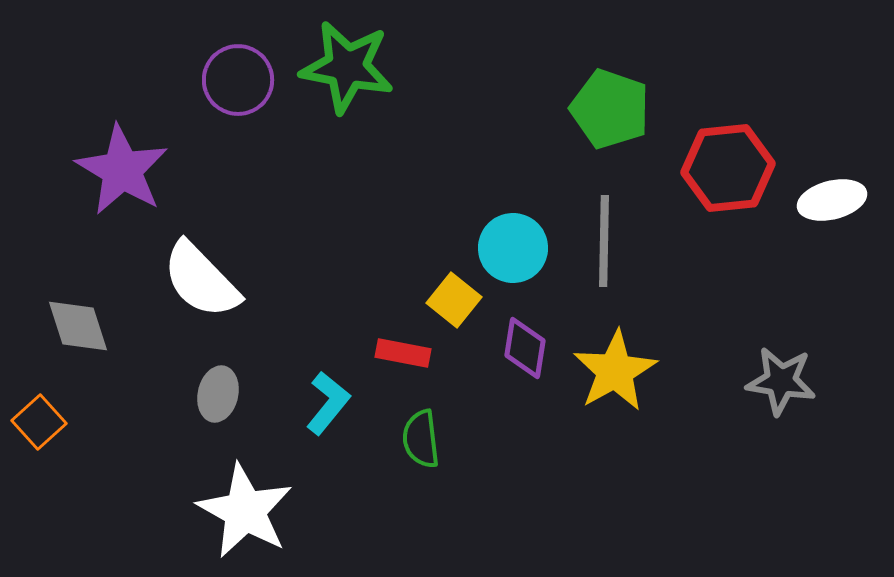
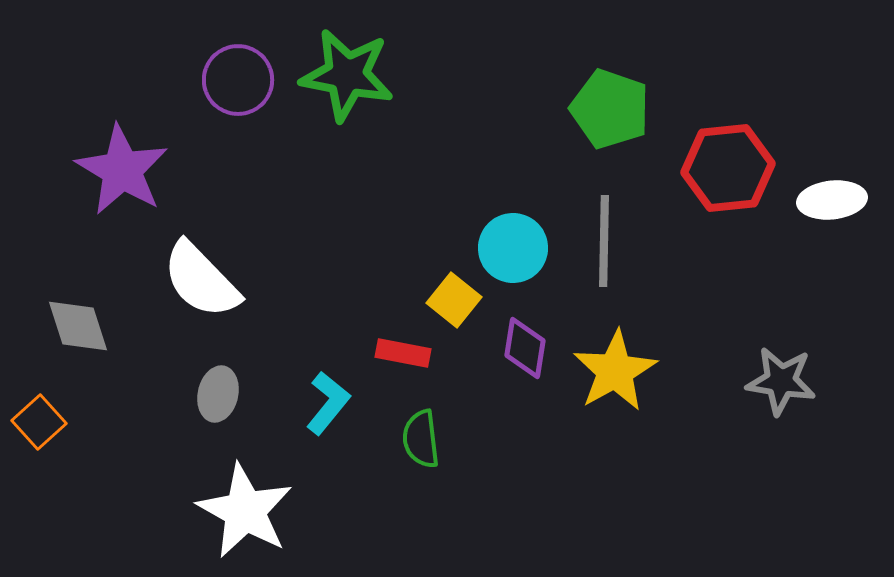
green star: moved 8 px down
white ellipse: rotated 8 degrees clockwise
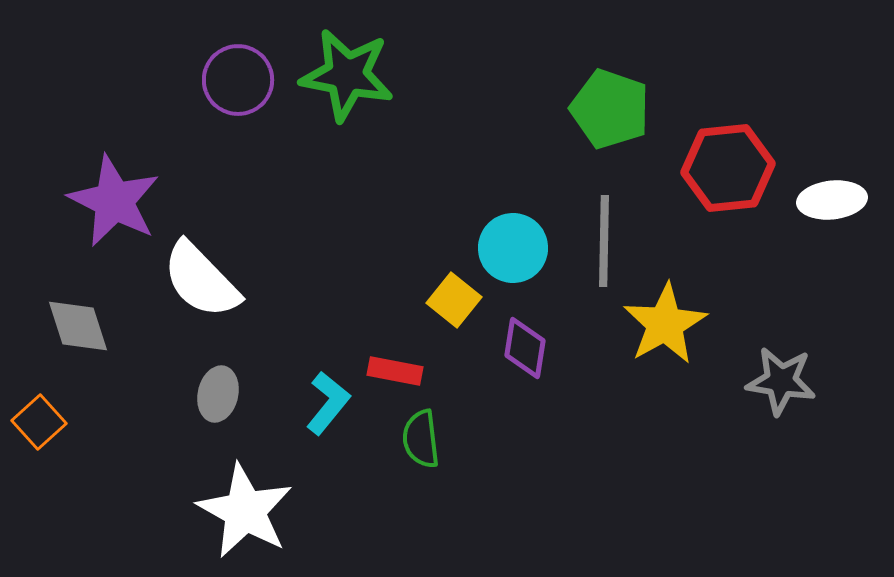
purple star: moved 8 px left, 31 px down; rotated 4 degrees counterclockwise
red rectangle: moved 8 px left, 18 px down
yellow star: moved 50 px right, 47 px up
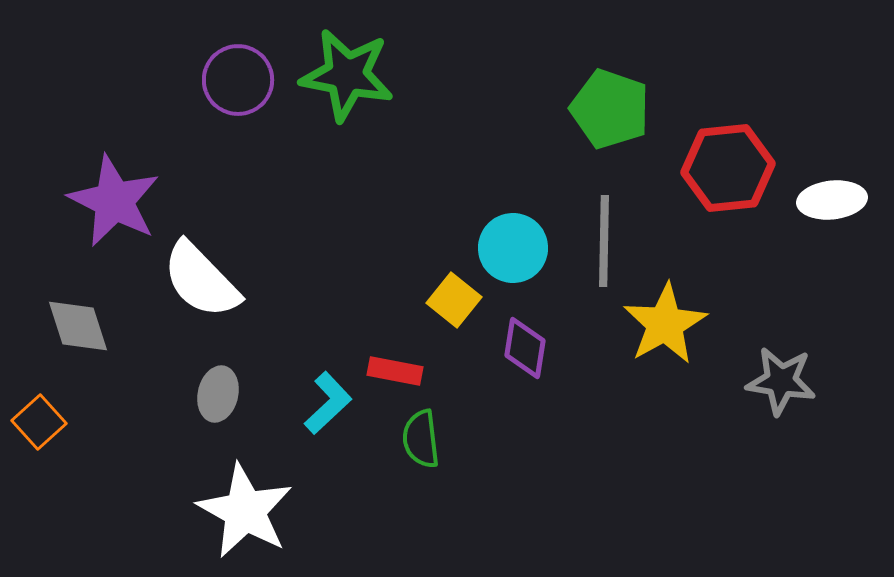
cyan L-shape: rotated 8 degrees clockwise
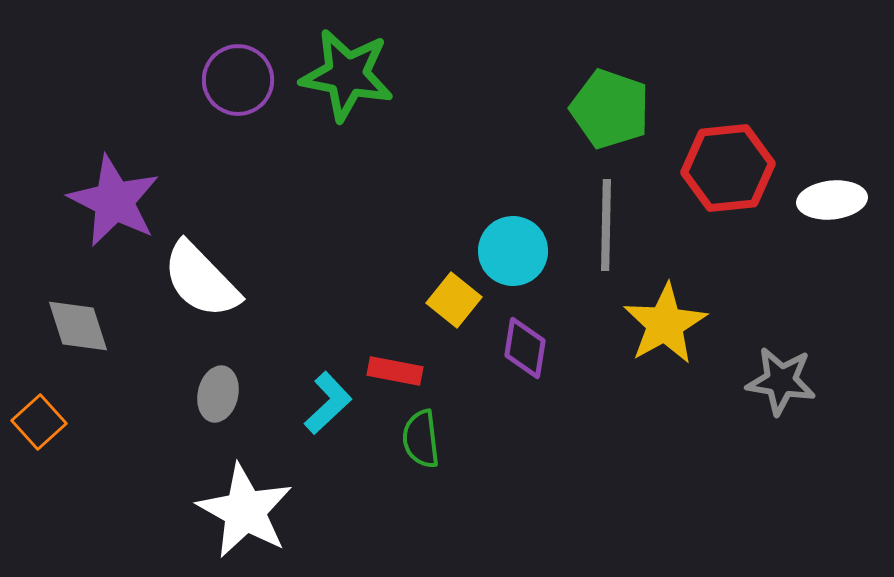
gray line: moved 2 px right, 16 px up
cyan circle: moved 3 px down
